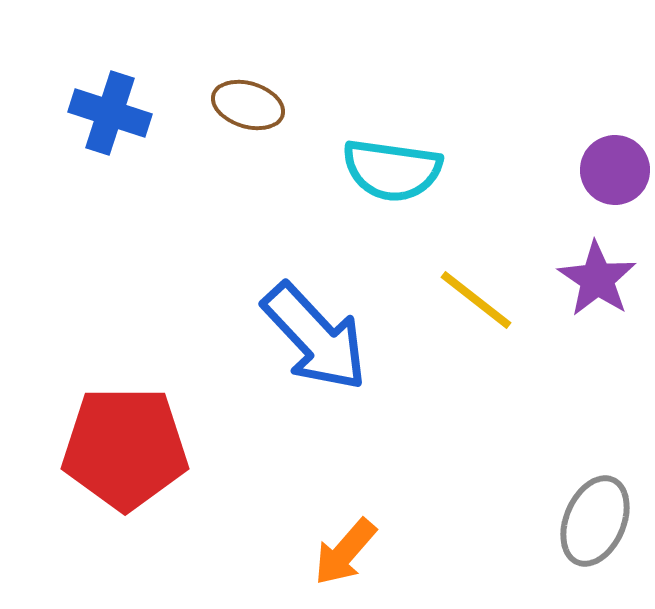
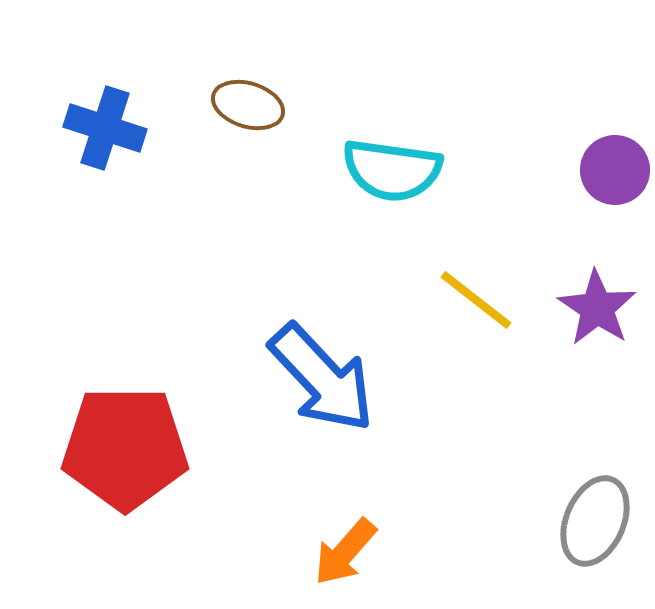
blue cross: moved 5 px left, 15 px down
purple star: moved 29 px down
blue arrow: moved 7 px right, 41 px down
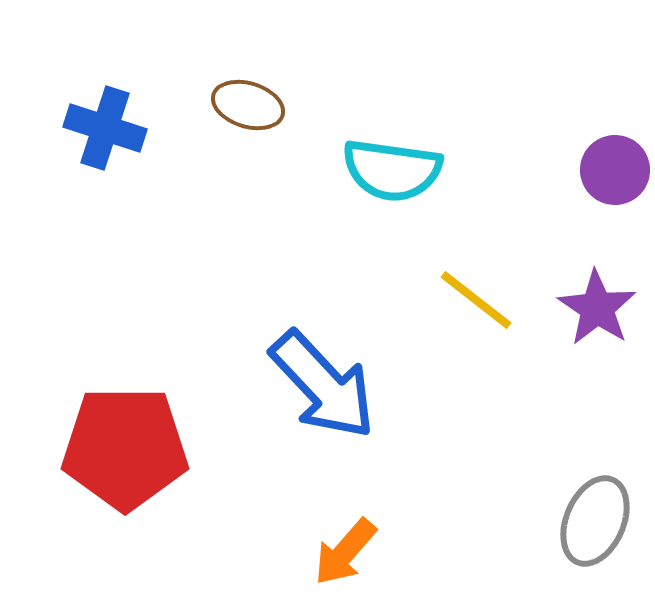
blue arrow: moved 1 px right, 7 px down
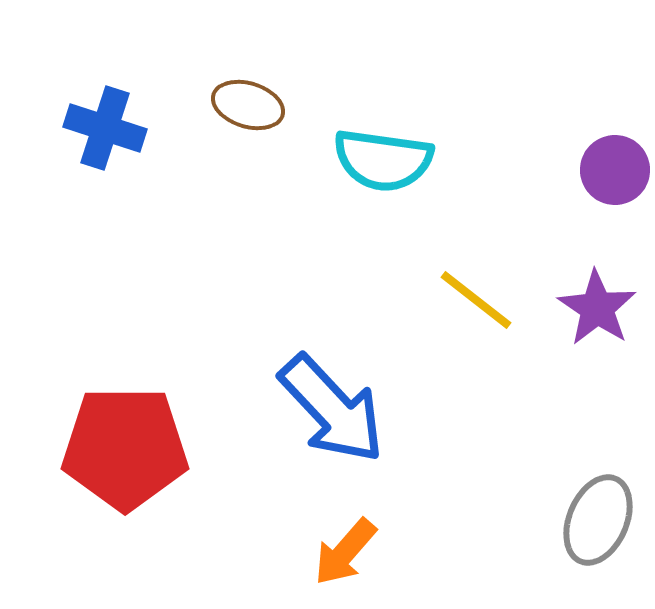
cyan semicircle: moved 9 px left, 10 px up
blue arrow: moved 9 px right, 24 px down
gray ellipse: moved 3 px right, 1 px up
